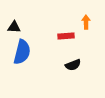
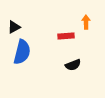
black triangle: rotated 32 degrees counterclockwise
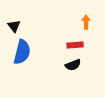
black triangle: moved 1 px up; rotated 40 degrees counterclockwise
red rectangle: moved 9 px right, 9 px down
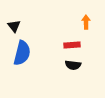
red rectangle: moved 3 px left
blue semicircle: moved 1 px down
black semicircle: rotated 28 degrees clockwise
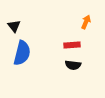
orange arrow: rotated 24 degrees clockwise
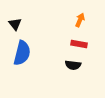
orange arrow: moved 6 px left, 2 px up
black triangle: moved 1 px right, 2 px up
red rectangle: moved 7 px right, 1 px up; rotated 14 degrees clockwise
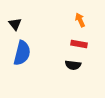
orange arrow: rotated 48 degrees counterclockwise
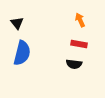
black triangle: moved 2 px right, 1 px up
black semicircle: moved 1 px right, 1 px up
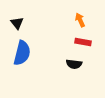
red rectangle: moved 4 px right, 2 px up
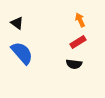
black triangle: rotated 16 degrees counterclockwise
red rectangle: moved 5 px left; rotated 42 degrees counterclockwise
blue semicircle: rotated 55 degrees counterclockwise
